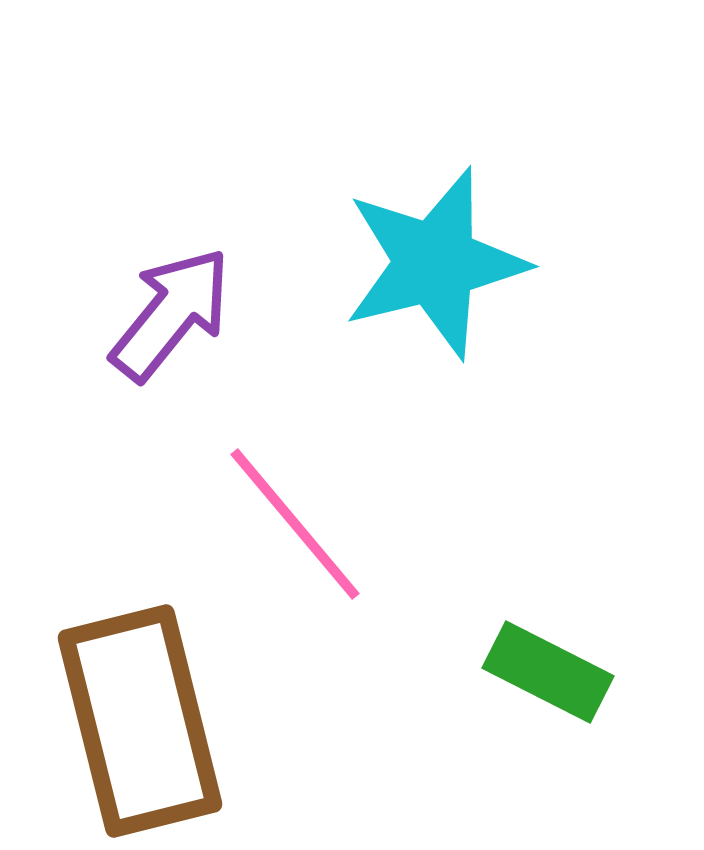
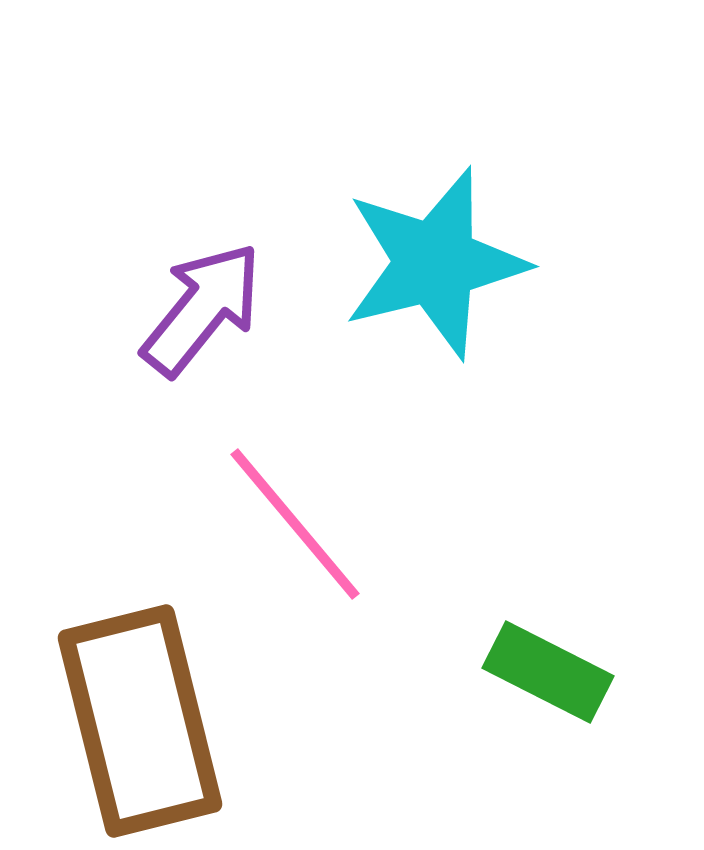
purple arrow: moved 31 px right, 5 px up
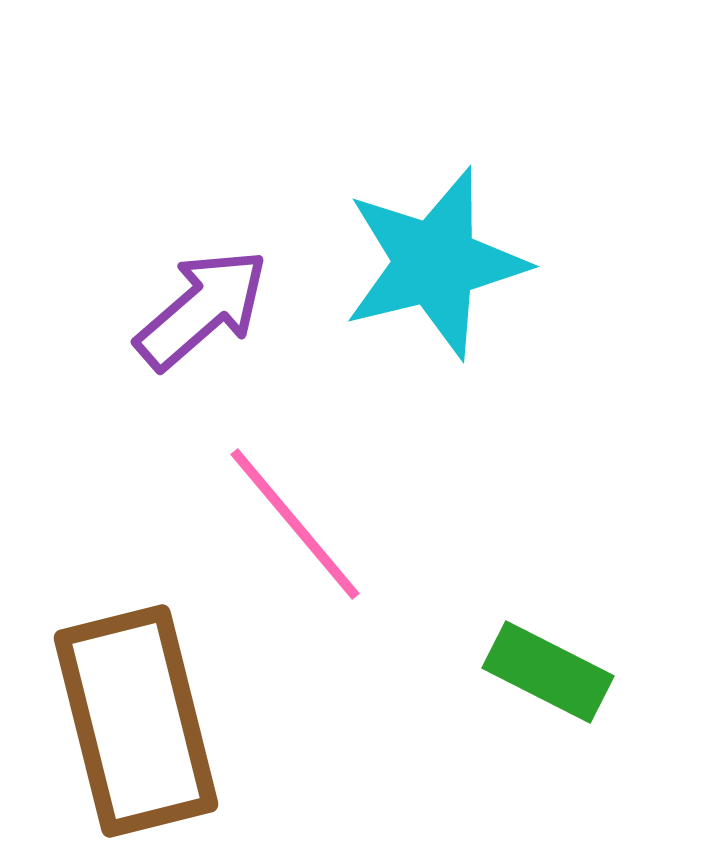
purple arrow: rotated 10 degrees clockwise
brown rectangle: moved 4 px left
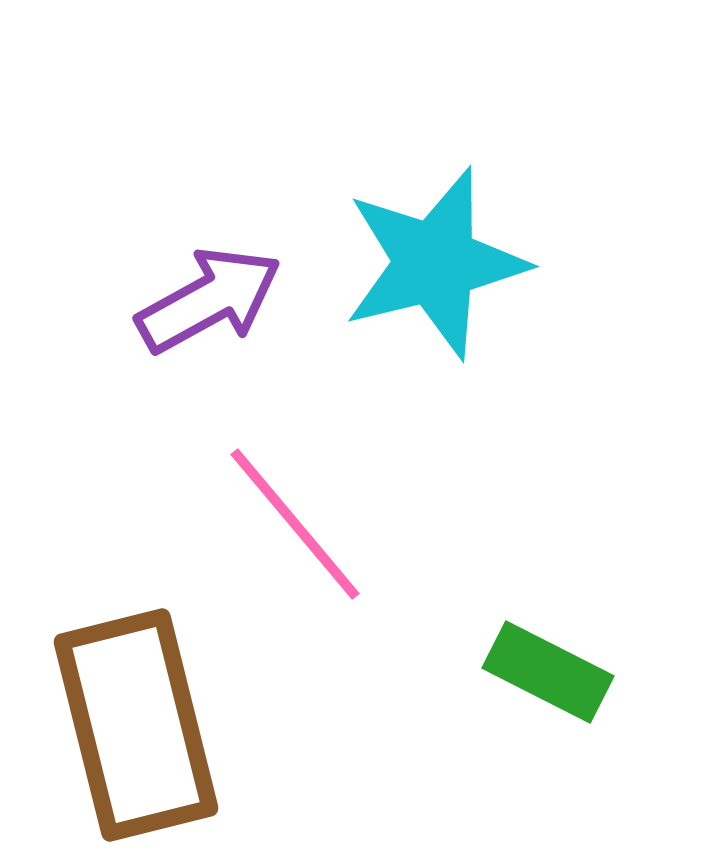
purple arrow: moved 7 px right, 9 px up; rotated 12 degrees clockwise
brown rectangle: moved 4 px down
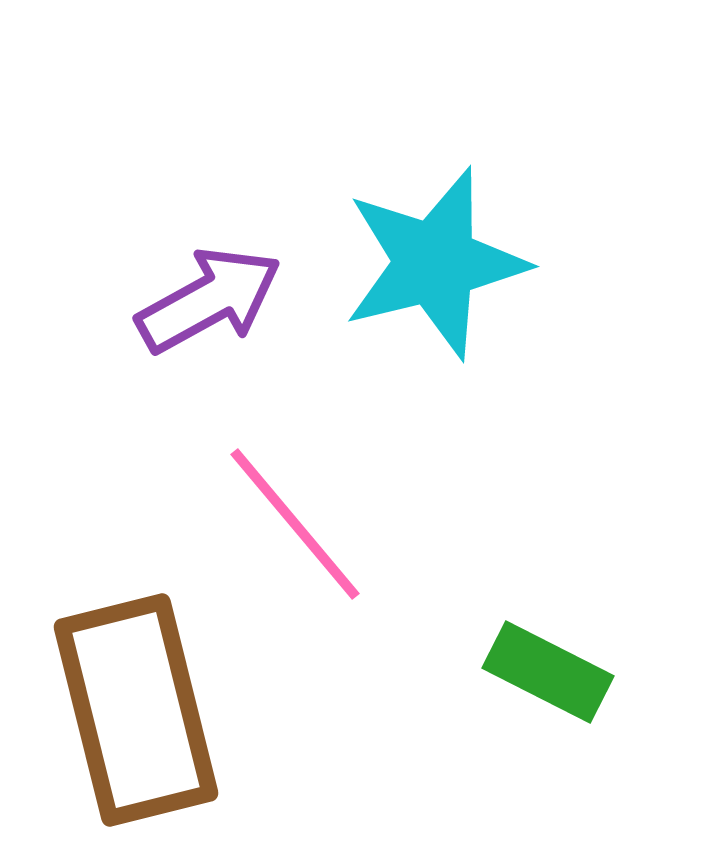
brown rectangle: moved 15 px up
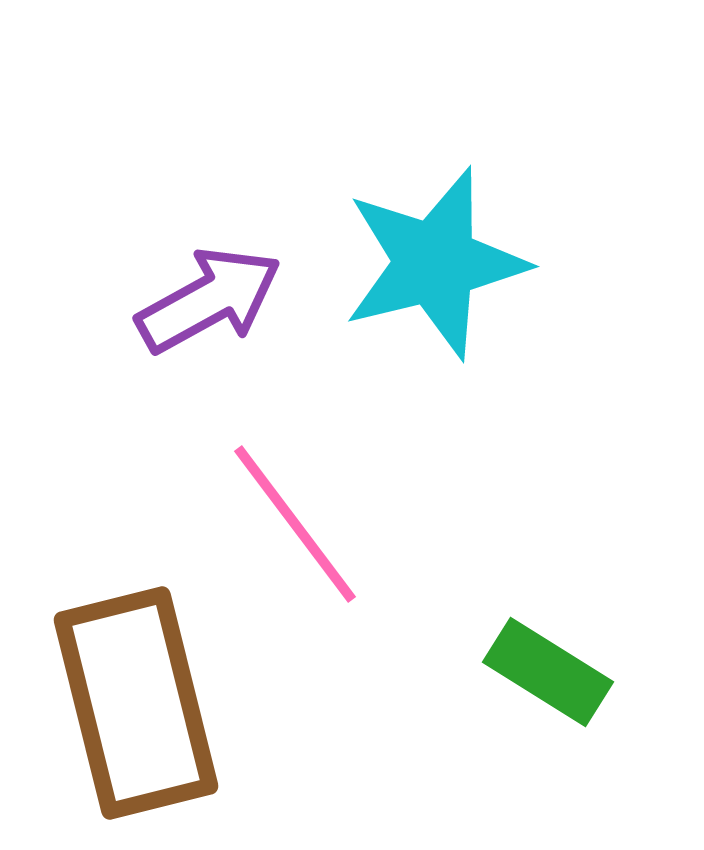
pink line: rotated 3 degrees clockwise
green rectangle: rotated 5 degrees clockwise
brown rectangle: moved 7 px up
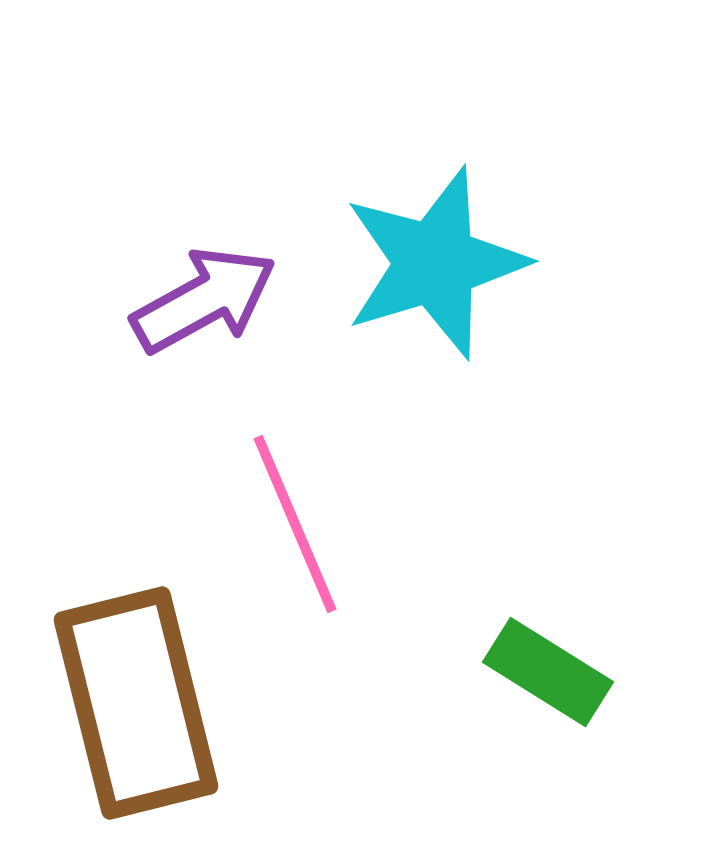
cyan star: rotated 3 degrees counterclockwise
purple arrow: moved 5 px left
pink line: rotated 14 degrees clockwise
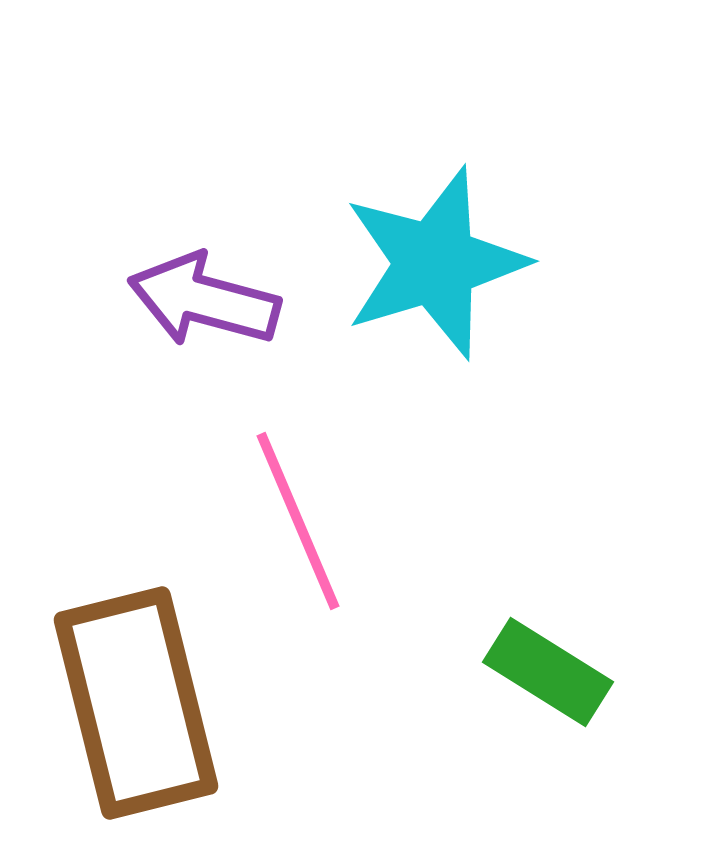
purple arrow: rotated 136 degrees counterclockwise
pink line: moved 3 px right, 3 px up
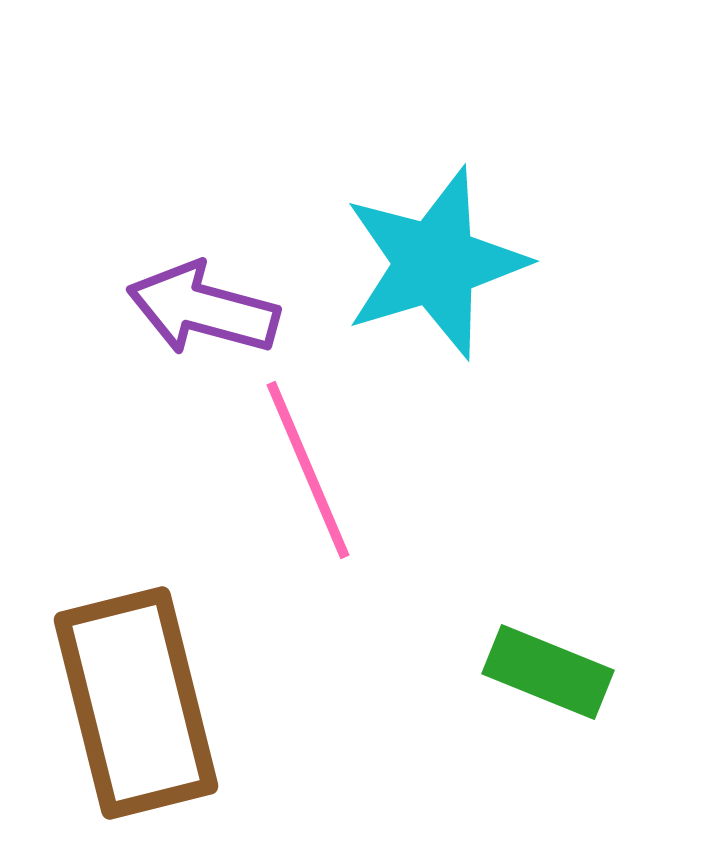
purple arrow: moved 1 px left, 9 px down
pink line: moved 10 px right, 51 px up
green rectangle: rotated 10 degrees counterclockwise
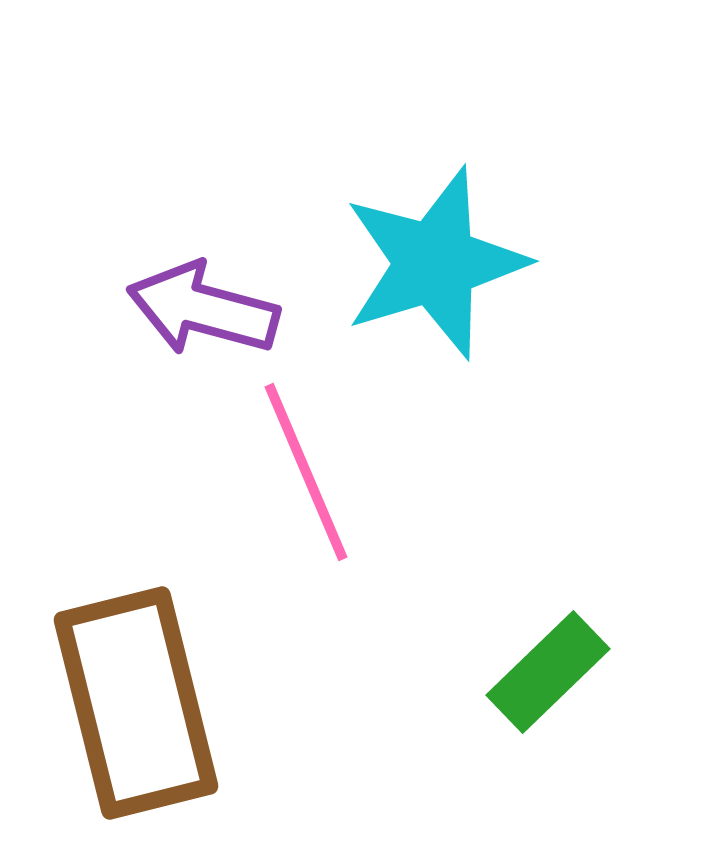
pink line: moved 2 px left, 2 px down
green rectangle: rotated 66 degrees counterclockwise
